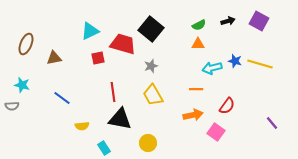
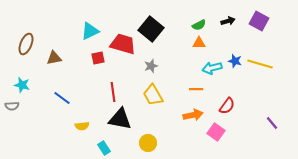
orange triangle: moved 1 px right, 1 px up
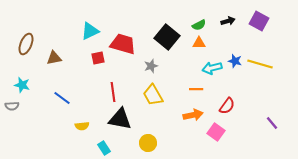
black square: moved 16 px right, 8 px down
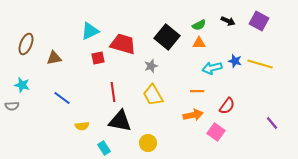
black arrow: rotated 40 degrees clockwise
orange line: moved 1 px right, 2 px down
black triangle: moved 2 px down
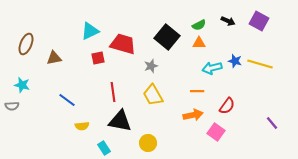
blue line: moved 5 px right, 2 px down
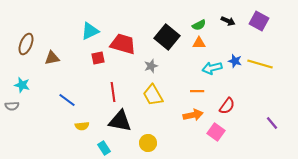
brown triangle: moved 2 px left
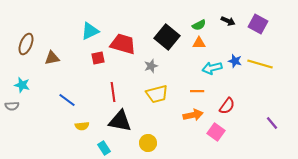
purple square: moved 1 px left, 3 px down
yellow trapezoid: moved 4 px right, 1 px up; rotated 75 degrees counterclockwise
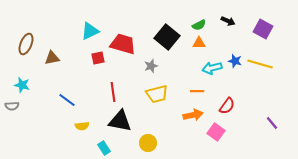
purple square: moved 5 px right, 5 px down
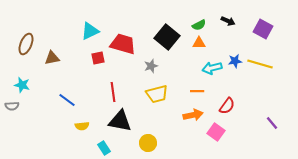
blue star: rotated 24 degrees counterclockwise
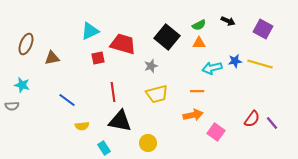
red semicircle: moved 25 px right, 13 px down
